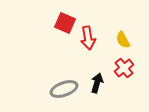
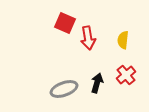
yellow semicircle: rotated 36 degrees clockwise
red cross: moved 2 px right, 7 px down
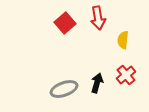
red square: rotated 25 degrees clockwise
red arrow: moved 10 px right, 20 px up
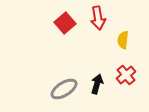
black arrow: moved 1 px down
gray ellipse: rotated 12 degrees counterclockwise
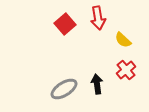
red square: moved 1 px down
yellow semicircle: rotated 54 degrees counterclockwise
red cross: moved 5 px up
black arrow: rotated 24 degrees counterclockwise
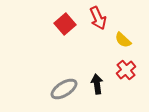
red arrow: rotated 15 degrees counterclockwise
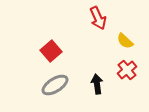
red square: moved 14 px left, 27 px down
yellow semicircle: moved 2 px right, 1 px down
red cross: moved 1 px right
gray ellipse: moved 9 px left, 4 px up
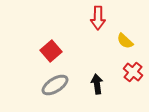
red arrow: rotated 25 degrees clockwise
red cross: moved 6 px right, 2 px down; rotated 12 degrees counterclockwise
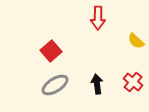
yellow semicircle: moved 11 px right
red cross: moved 10 px down
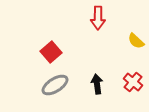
red square: moved 1 px down
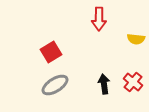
red arrow: moved 1 px right, 1 px down
yellow semicircle: moved 2 px up; rotated 36 degrees counterclockwise
red square: rotated 10 degrees clockwise
black arrow: moved 7 px right
